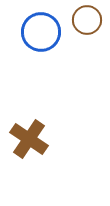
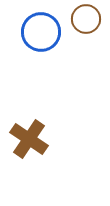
brown circle: moved 1 px left, 1 px up
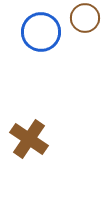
brown circle: moved 1 px left, 1 px up
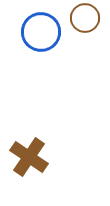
brown cross: moved 18 px down
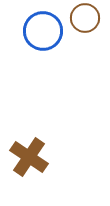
blue circle: moved 2 px right, 1 px up
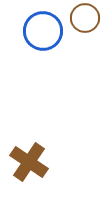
brown cross: moved 5 px down
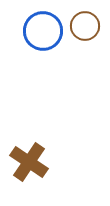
brown circle: moved 8 px down
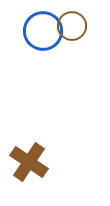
brown circle: moved 13 px left
